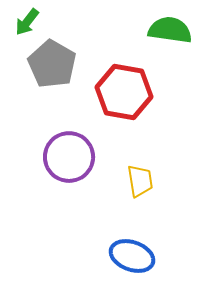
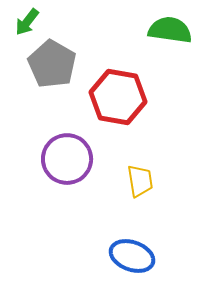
red hexagon: moved 6 px left, 5 px down
purple circle: moved 2 px left, 2 px down
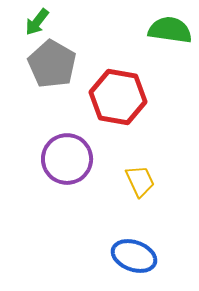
green arrow: moved 10 px right
yellow trapezoid: rotated 16 degrees counterclockwise
blue ellipse: moved 2 px right
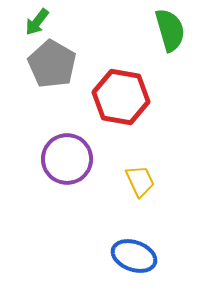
green semicircle: rotated 66 degrees clockwise
red hexagon: moved 3 px right
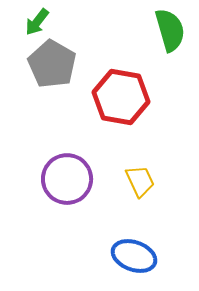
purple circle: moved 20 px down
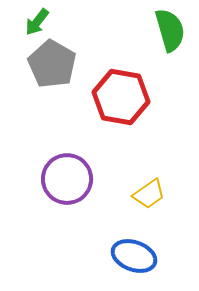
yellow trapezoid: moved 9 px right, 13 px down; rotated 80 degrees clockwise
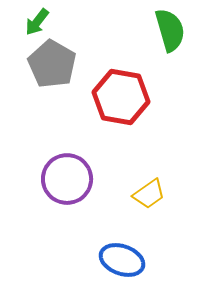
blue ellipse: moved 12 px left, 4 px down
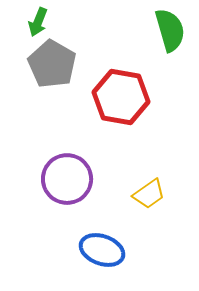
green arrow: moved 1 px right; rotated 16 degrees counterclockwise
blue ellipse: moved 20 px left, 10 px up
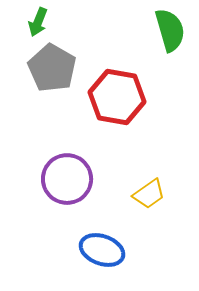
gray pentagon: moved 4 px down
red hexagon: moved 4 px left
